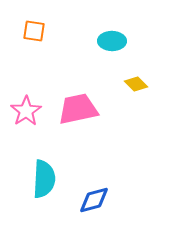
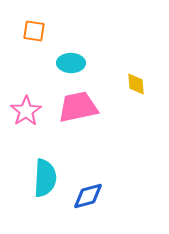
cyan ellipse: moved 41 px left, 22 px down
yellow diamond: rotated 40 degrees clockwise
pink trapezoid: moved 2 px up
cyan semicircle: moved 1 px right, 1 px up
blue diamond: moved 6 px left, 4 px up
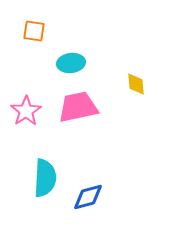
cyan ellipse: rotated 8 degrees counterclockwise
blue diamond: moved 1 px down
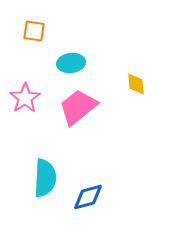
pink trapezoid: rotated 27 degrees counterclockwise
pink star: moved 1 px left, 13 px up
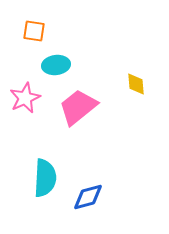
cyan ellipse: moved 15 px left, 2 px down
pink star: rotated 8 degrees clockwise
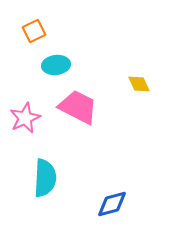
orange square: rotated 35 degrees counterclockwise
yellow diamond: moved 3 px right; rotated 20 degrees counterclockwise
pink star: moved 20 px down
pink trapezoid: rotated 66 degrees clockwise
blue diamond: moved 24 px right, 7 px down
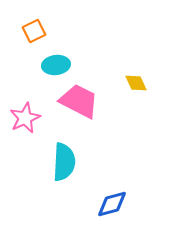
yellow diamond: moved 3 px left, 1 px up
pink trapezoid: moved 1 px right, 6 px up
cyan semicircle: moved 19 px right, 16 px up
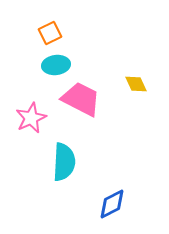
orange square: moved 16 px right, 2 px down
yellow diamond: moved 1 px down
pink trapezoid: moved 2 px right, 2 px up
pink star: moved 6 px right
blue diamond: rotated 12 degrees counterclockwise
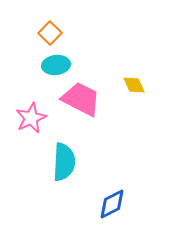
orange square: rotated 20 degrees counterclockwise
yellow diamond: moved 2 px left, 1 px down
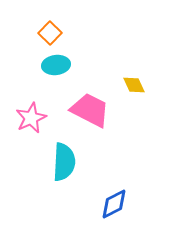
pink trapezoid: moved 9 px right, 11 px down
blue diamond: moved 2 px right
